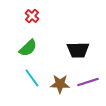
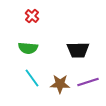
green semicircle: rotated 48 degrees clockwise
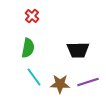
green semicircle: rotated 84 degrees counterclockwise
cyan line: moved 2 px right, 1 px up
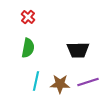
red cross: moved 4 px left, 1 px down
cyan line: moved 2 px right, 4 px down; rotated 48 degrees clockwise
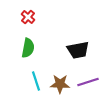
black trapezoid: rotated 10 degrees counterclockwise
cyan line: rotated 30 degrees counterclockwise
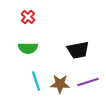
green semicircle: rotated 78 degrees clockwise
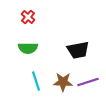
brown star: moved 3 px right, 2 px up
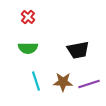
purple line: moved 1 px right, 2 px down
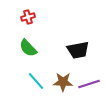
red cross: rotated 32 degrees clockwise
green semicircle: rotated 48 degrees clockwise
cyan line: rotated 24 degrees counterclockwise
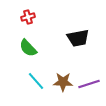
black trapezoid: moved 12 px up
